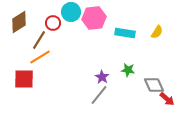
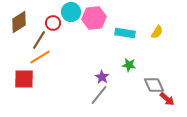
green star: moved 1 px right, 5 px up
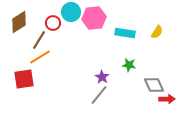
red square: rotated 10 degrees counterclockwise
red arrow: rotated 42 degrees counterclockwise
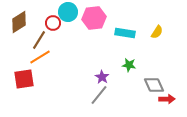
cyan circle: moved 3 px left
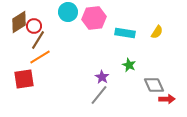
red circle: moved 19 px left, 3 px down
brown line: moved 1 px left
green star: rotated 16 degrees clockwise
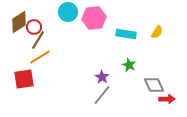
red circle: moved 1 px down
cyan rectangle: moved 1 px right, 1 px down
gray line: moved 3 px right
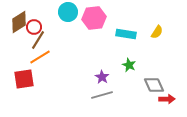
gray line: rotated 35 degrees clockwise
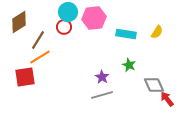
red circle: moved 30 px right
red square: moved 1 px right, 2 px up
red arrow: rotated 126 degrees counterclockwise
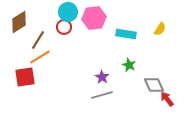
yellow semicircle: moved 3 px right, 3 px up
